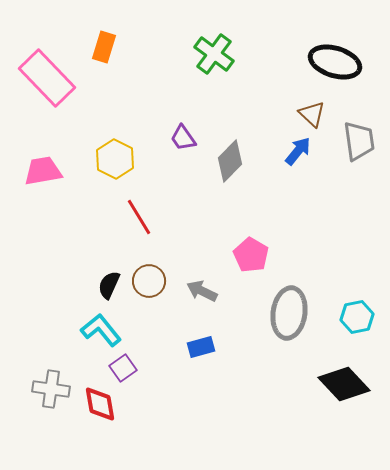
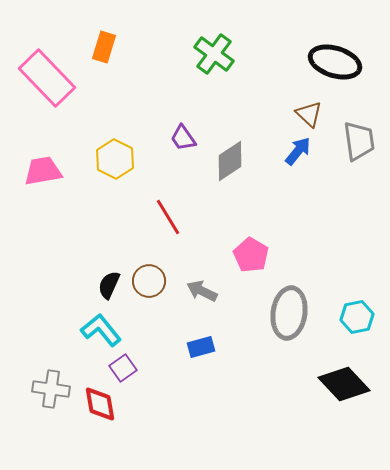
brown triangle: moved 3 px left
gray diamond: rotated 12 degrees clockwise
red line: moved 29 px right
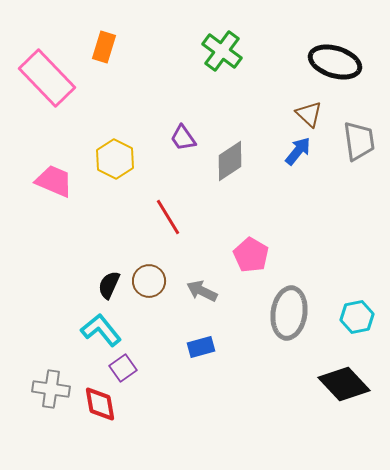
green cross: moved 8 px right, 3 px up
pink trapezoid: moved 11 px right, 10 px down; rotated 33 degrees clockwise
